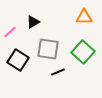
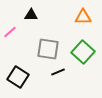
orange triangle: moved 1 px left
black triangle: moved 2 px left, 7 px up; rotated 32 degrees clockwise
black square: moved 17 px down
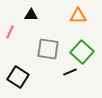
orange triangle: moved 5 px left, 1 px up
pink line: rotated 24 degrees counterclockwise
green square: moved 1 px left
black line: moved 12 px right
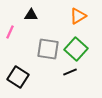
orange triangle: rotated 30 degrees counterclockwise
green square: moved 6 px left, 3 px up
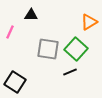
orange triangle: moved 11 px right, 6 px down
black square: moved 3 px left, 5 px down
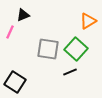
black triangle: moved 8 px left; rotated 24 degrees counterclockwise
orange triangle: moved 1 px left, 1 px up
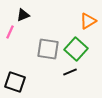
black square: rotated 15 degrees counterclockwise
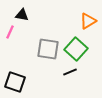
black triangle: moved 1 px left; rotated 32 degrees clockwise
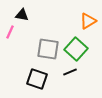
black square: moved 22 px right, 3 px up
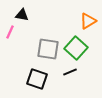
green square: moved 1 px up
